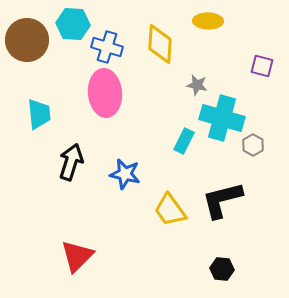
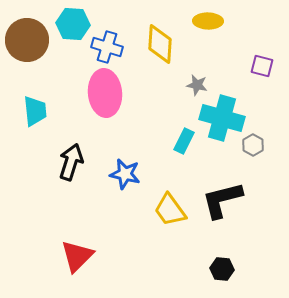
cyan trapezoid: moved 4 px left, 3 px up
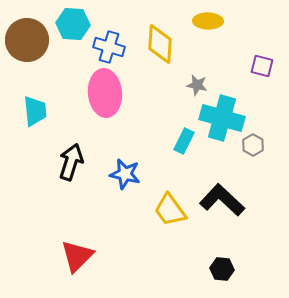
blue cross: moved 2 px right
black L-shape: rotated 57 degrees clockwise
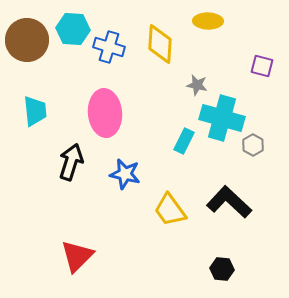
cyan hexagon: moved 5 px down
pink ellipse: moved 20 px down
black L-shape: moved 7 px right, 2 px down
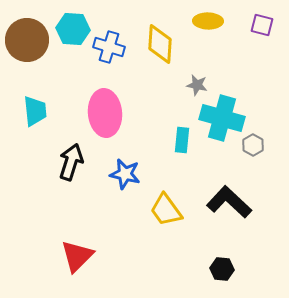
purple square: moved 41 px up
cyan rectangle: moved 2 px left, 1 px up; rotated 20 degrees counterclockwise
yellow trapezoid: moved 4 px left
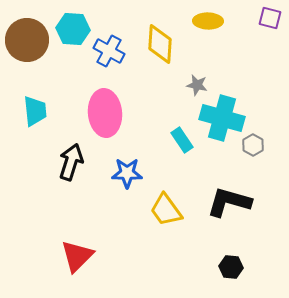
purple square: moved 8 px right, 7 px up
blue cross: moved 4 px down; rotated 12 degrees clockwise
cyan rectangle: rotated 40 degrees counterclockwise
blue star: moved 2 px right, 1 px up; rotated 12 degrees counterclockwise
black L-shape: rotated 27 degrees counterclockwise
black hexagon: moved 9 px right, 2 px up
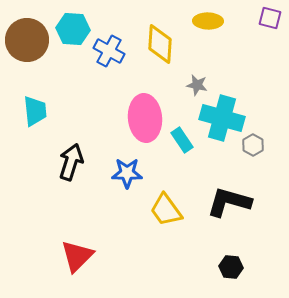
pink ellipse: moved 40 px right, 5 px down
